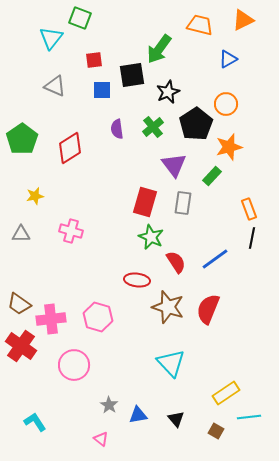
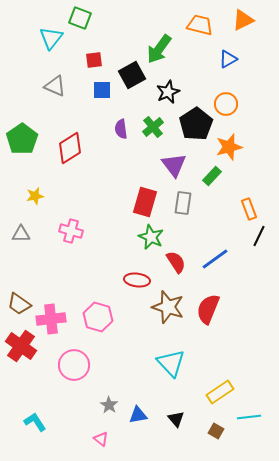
black square at (132, 75): rotated 20 degrees counterclockwise
purple semicircle at (117, 129): moved 4 px right
black line at (252, 238): moved 7 px right, 2 px up; rotated 15 degrees clockwise
yellow rectangle at (226, 393): moved 6 px left, 1 px up
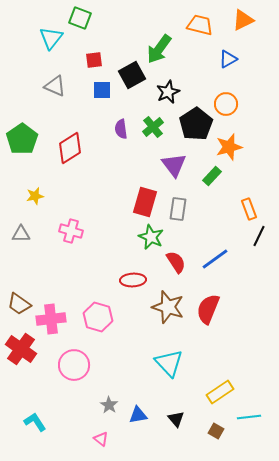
gray rectangle at (183, 203): moved 5 px left, 6 px down
red ellipse at (137, 280): moved 4 px left; rotated 10 degrees counterclockwise
red cross at (21, 346): moved 3 px down
cyan triangle at (171, 363): moved 2 px left
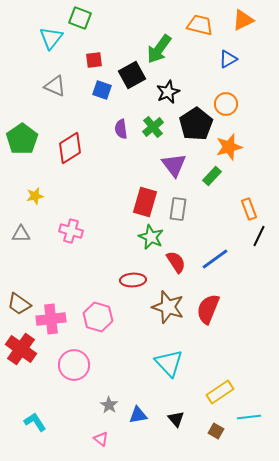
blue square at (102, 90): rotated 18 degrees clockwise
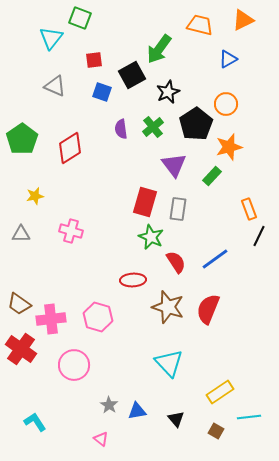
blue square at (102, 90): moved 2 px down
blue triangle at (138, 415): moved 1 px left, 4 px up
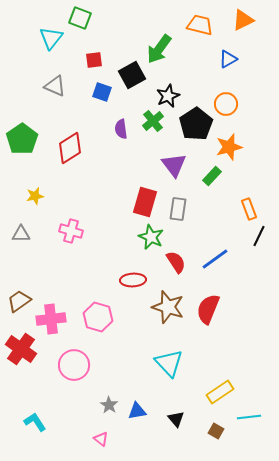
black star at (168, 92): moved 4 px down
green cross at (153, 127): moved 6 px up
brown trapezoid at (19, 304): moved 3 px up; rotated 110 degrees clockwise
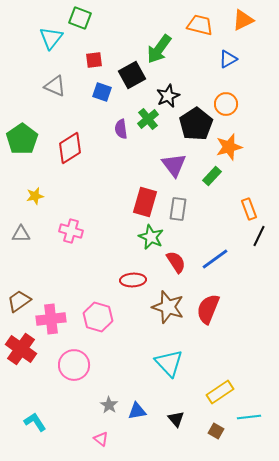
green cross at (153, 121): moved 5 px left, 2 px up
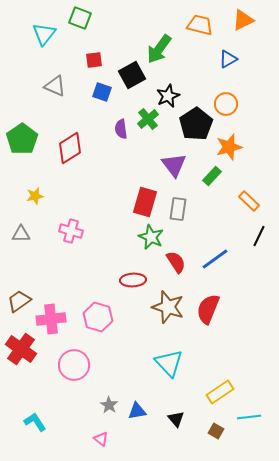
cyan triangle at (51, 38): moved 7 px left, 4 px up
orange rectangle at (249, 209): moved 8 px up; rotated 25 degrees counterclockwise
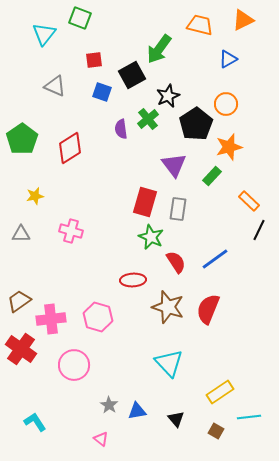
black line at (259, 236): moved 6 px up
